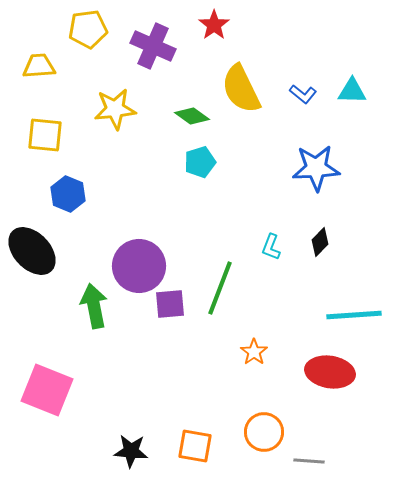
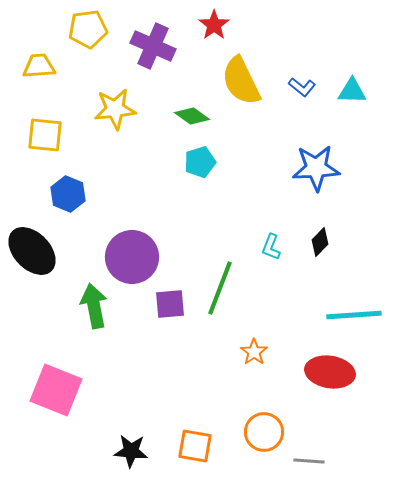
yellow semicircle: moved 8 px up
blue L-shape: moved 1 px left, 7 px up
purple circle: moved 7 px left, 9 px up
pink square: moved 9 px right
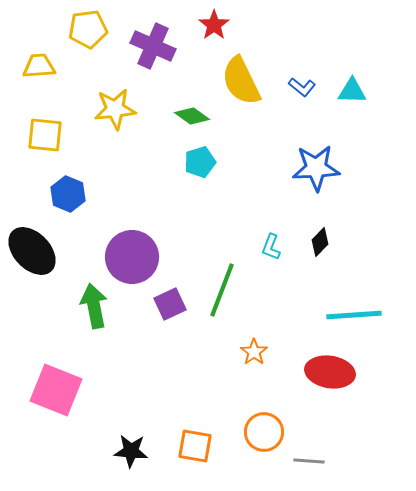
green line: moved 2 px right, 2 px down
purple square: rotated 20 degrees counterclockwise
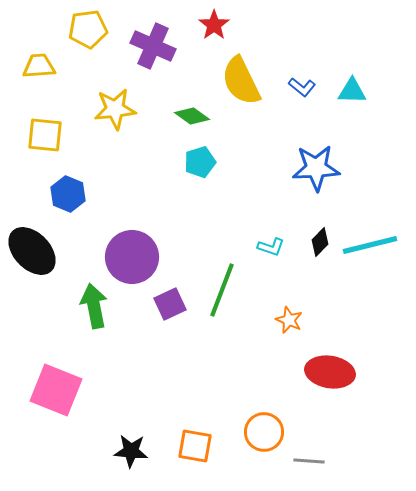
cyan L-shape: rotated 92 degrees counterclockwise
cyan line: moved 16 px right, 70 px up; rotated 10 degrees counterclockwise
orange star: moved 35 px right, 32 px up; rotated 12 degrees counterclockwise
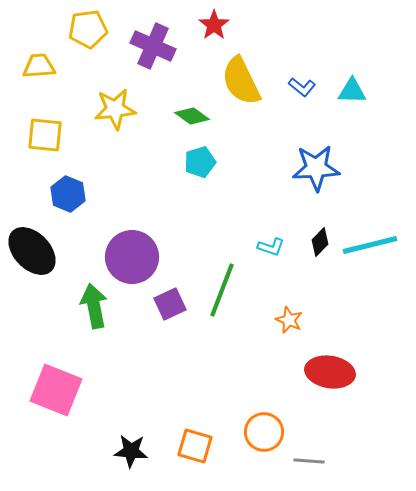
orange square: rotated 6 degrees clockwise
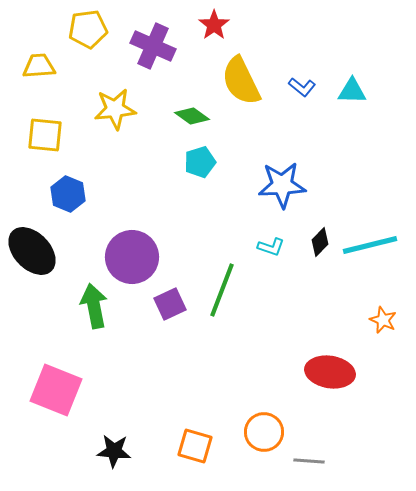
blue star: moved 34 px left, 17 px down
orange star: moved 94 px right
black star: moved 17 px left
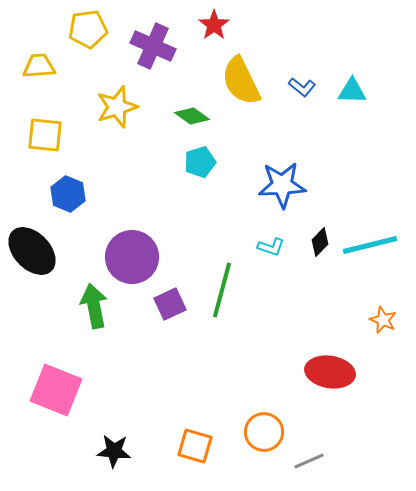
yellow star: moved 2 px right, 2 px up; rotated 12 degrees counterclockwise
green line: rotated 6 degrees counterclockwise
gray line: rotated 28 degrees counterclockwise
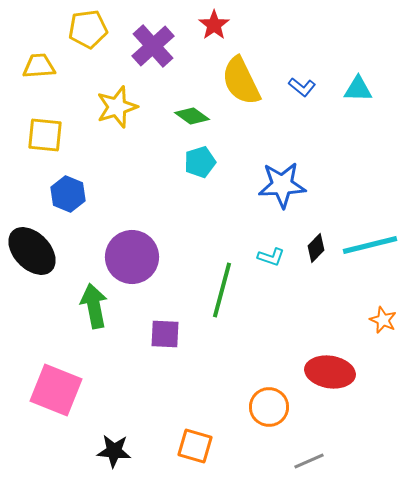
purple cross: rotated 24 degrees clockwise
cyan triangle: moved 6 px right, 2 px up
black diamond: moved 4 px left, 6 px down
cyan L-shape: moved 10 px down
purple square: moved 5 px left, 30 px down; rotated 28 degrees clockwise
orange circle: moved 5 px right, 25 px up
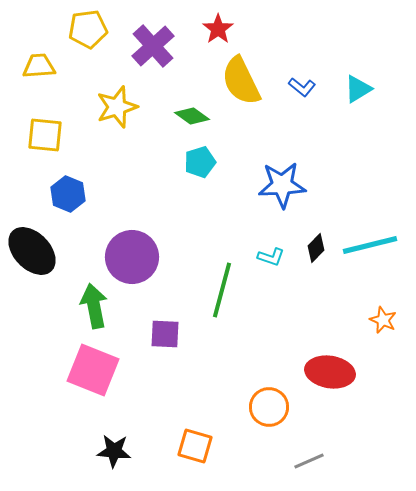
red star: moved 4 px right, 4 px down
cyan triangle: rotated 32 degrees counterclockwise
pink square: moved 37 px right, 20 px up
